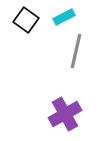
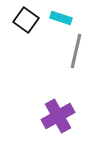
cyan rectangle: moved 3 px left, 1 px down; rotated 45 degrees clockwise
purple cross: moved 7 px left, 2 px down
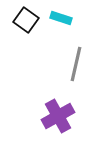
gray line: moved 13 px down
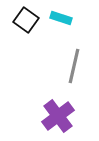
gray line: moved 2 px left, 2 px down
purple cross: rotated 8 degrees counterclockwise
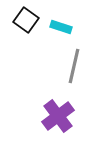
cyan rectangle: moved 9 px down
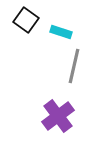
cyan rectangle: moved 5 px down
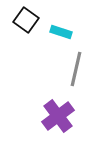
gray line: moved 2 px right, 3 px down
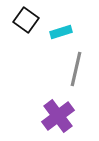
cyan rectangle: rotated 35 degrees counterclockwise
